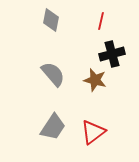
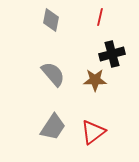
red line: moved 1 px left, 4 px up
brown star: rotated 15 degrees counterclockwise
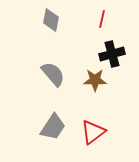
red line: moved 2 px right, 2 px down
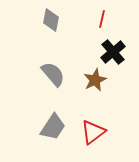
black cross: moved 1 px right, 2 px up; rotated 25 degrees counterclockwise
brown star: rotated 25 degrees counterclockwise
